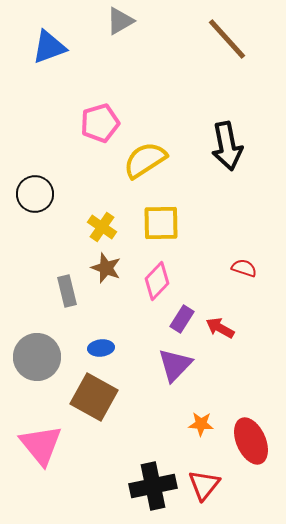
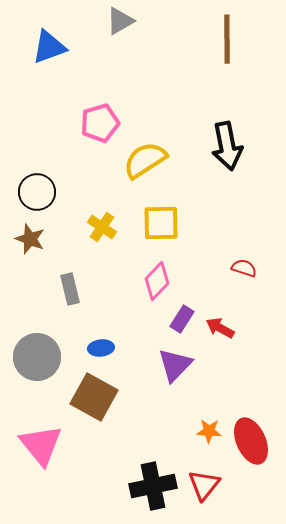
brown line: rotated 42 degrees clockwise
black circle: moved 2 px right, 2 px up
brown star: moved 76 px left, 29 px up
gray rectangle: moved 3 px right, 2 px up
orange star: moved 8 px right, 7 px down
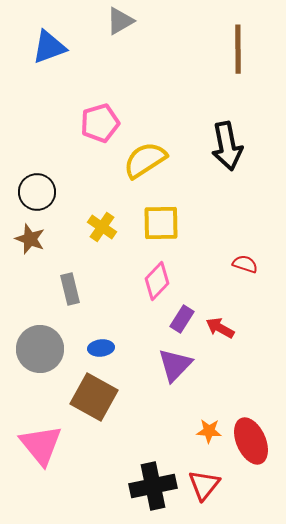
brown line: moved 11 px right, 10 px down
red semicircle: moved 1 px right, 4 px up
gray circle: moved 3 px right, 8 px up
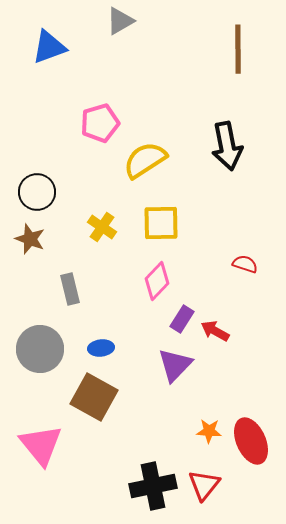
red arrow: moved 5 px left, 3 px down
